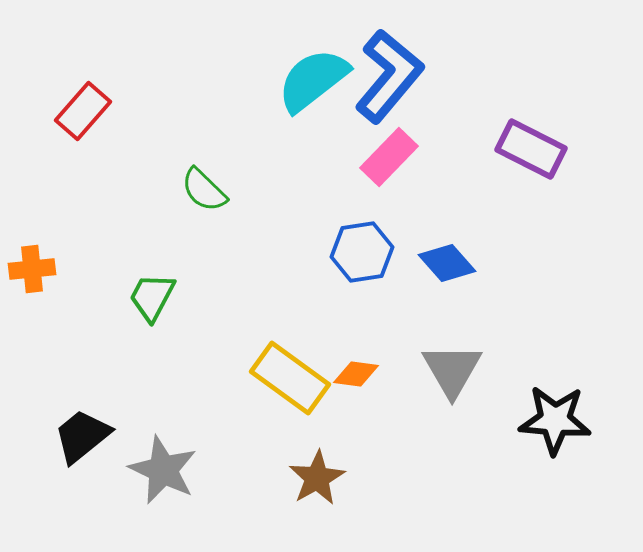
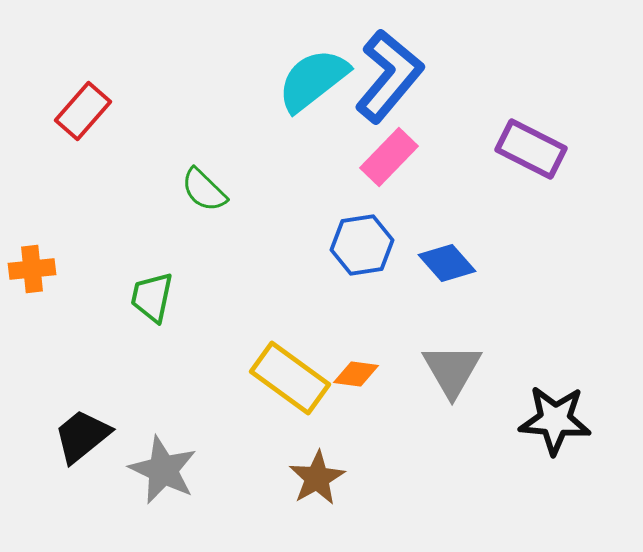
blue hexagon: moved 7 px up
green trapezoid: rotated 16 degrees counterclockwise
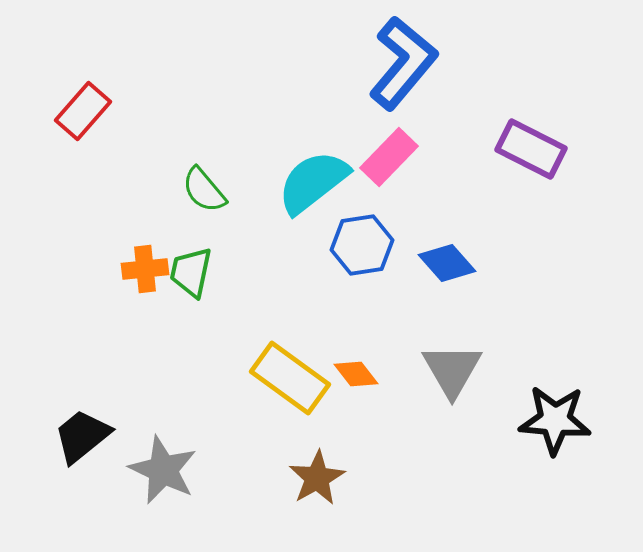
blue L-shape: moved 14 px right, 13 px up
cyan semicircle: moved 102 px down
green semicircle: rotated 6 degrees clockwise
orange cross: moved 113 px right
green trapezoid: moved 39 px right, 25 px up
orange diamond: rotated 45 degrees clockwise
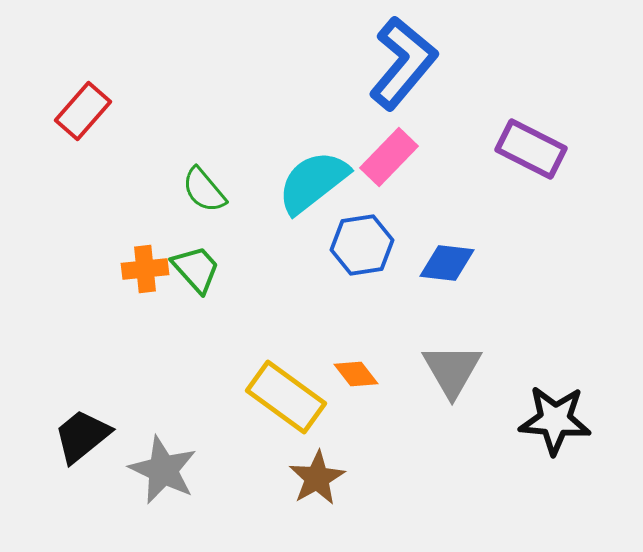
blue diamond: rotated 42 degrees counterclockwise
green trapezoid: moved 5 px right, 3 px up; rotated 126 degrees clockwise
yellow rectangle: moved 4 px left, 19 px down
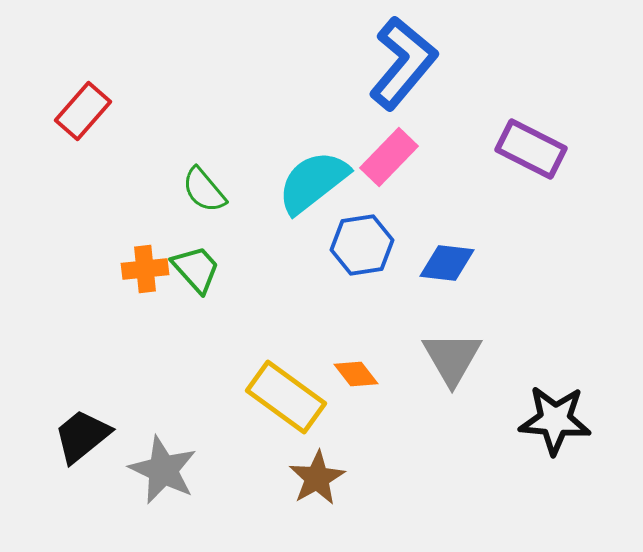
gray triangle: moved 12 px up
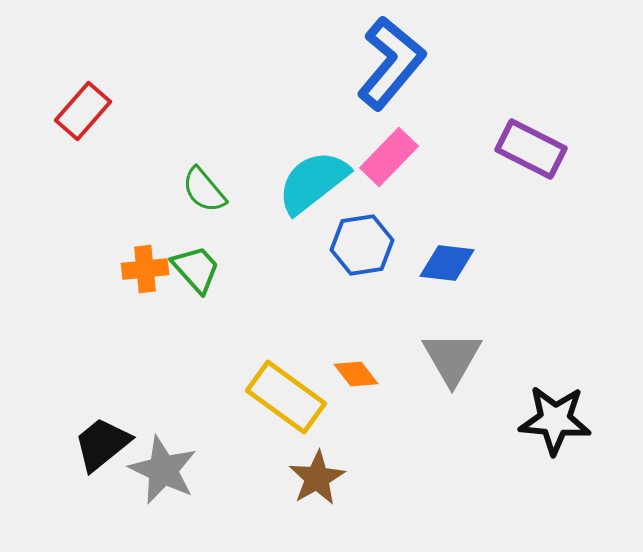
blue L-shape: moved 12 px left
black trapezoid: moved 20 px right, 8 px down
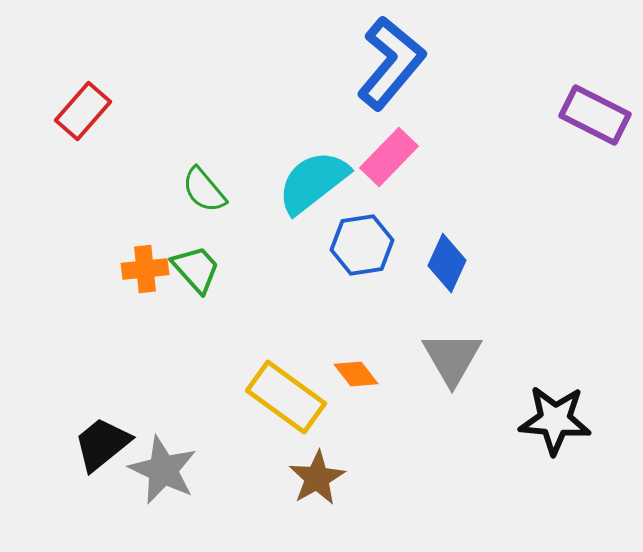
purple rectangle: moved 64 px right, 34 px up
blue diamond: rotated 72 degrees counterclockwise
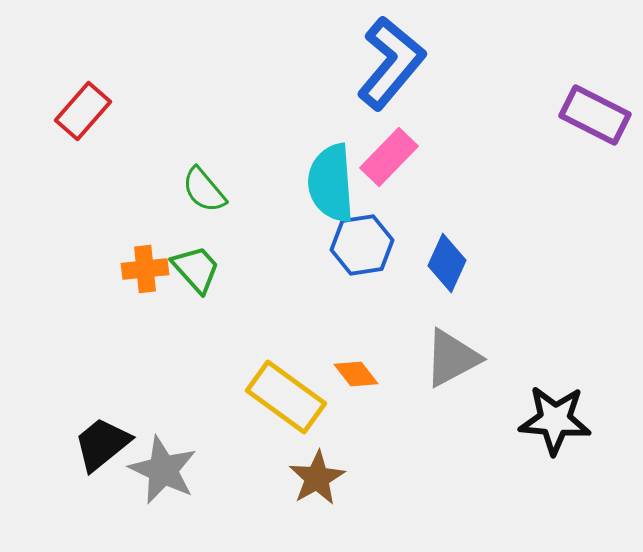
cyan semicircle: moved 18 px right, 1 px down; rotated 56 degrees counterclockwise
gray triangle: rotated 32 degrees clockwise
